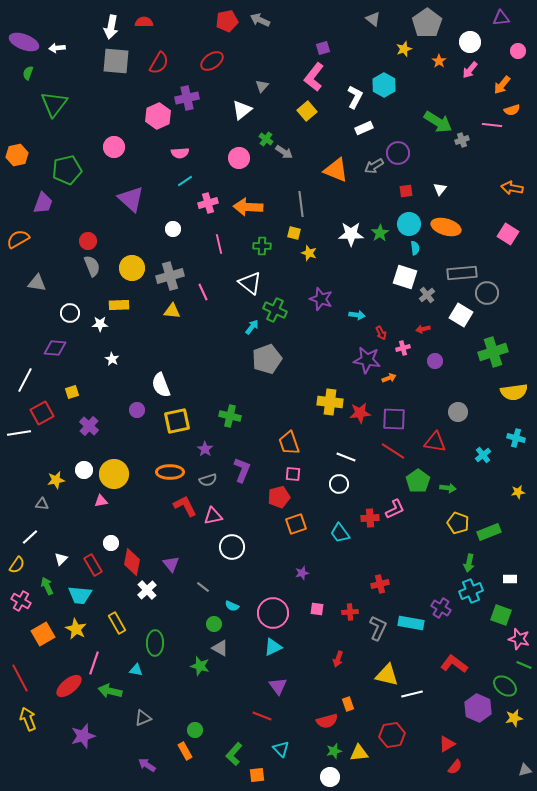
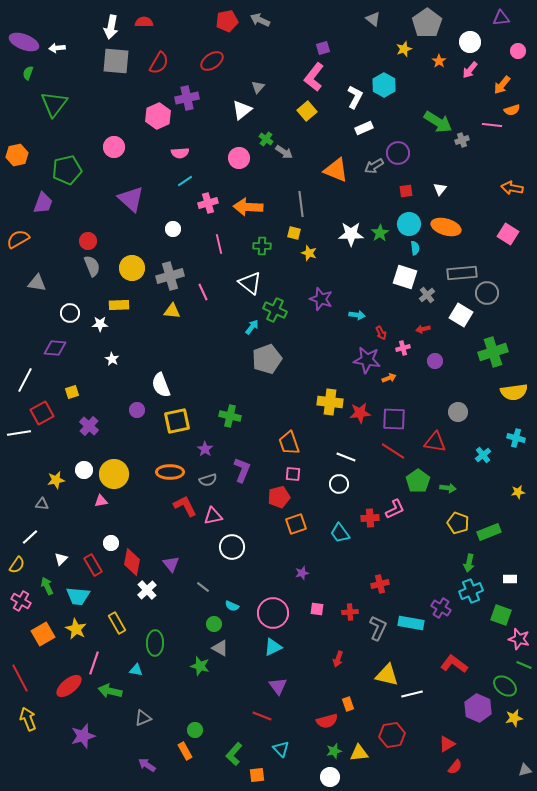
gray triangle at (262, 86): moved 4 px left, 1 px down
cyan trapezoid at (80, 595): moved 2 px left, 1 px down
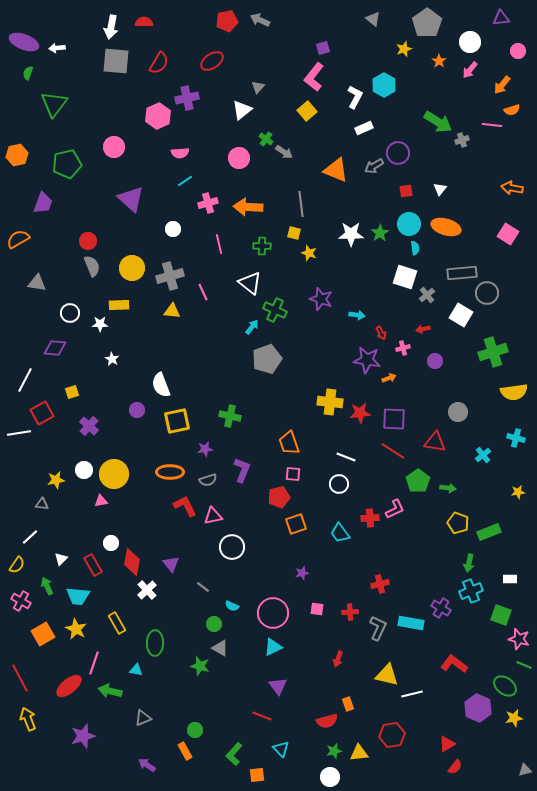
green pentagon at (67, 170): moved 6 px up
purple star at (205, 449): rotated 28 degrees clockwise
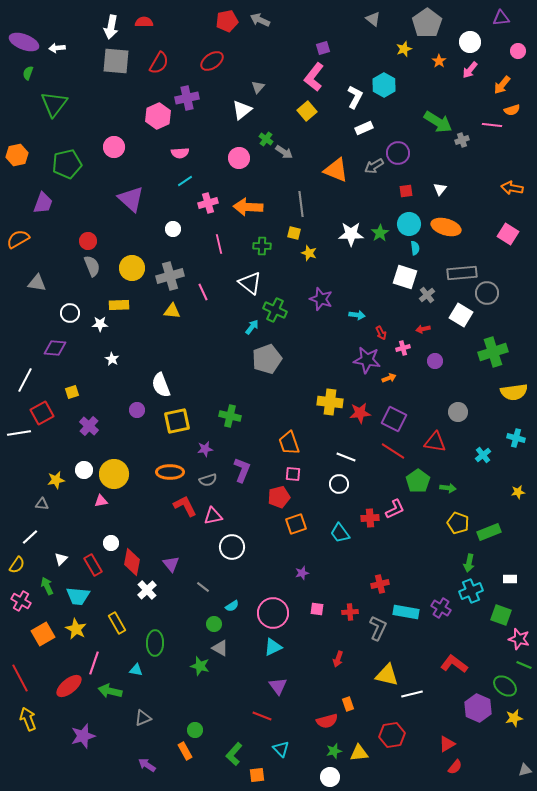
purple square at (394, 419): rotated 25 degrees clockwise
cyan semicircle at (232, 606): rotated 56 degrees counterclockwise
cyan rectangle at (411, 623): moved 5 px left, 11 px up
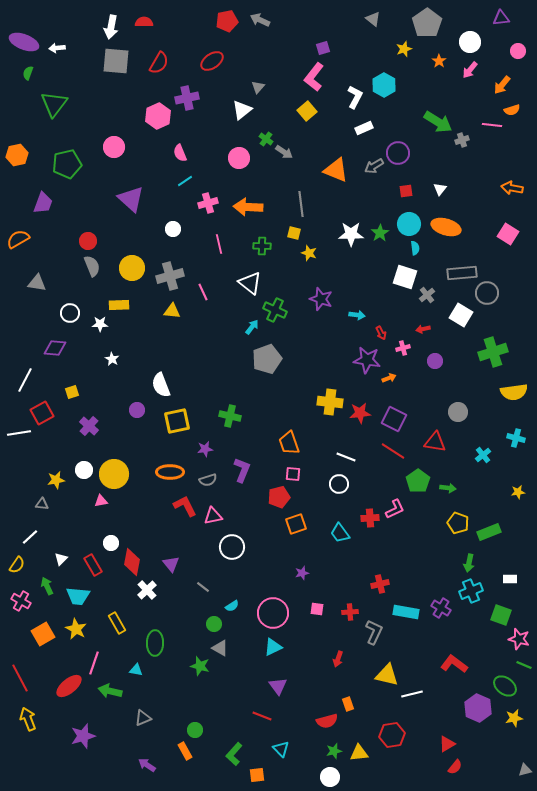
pink semicircle at (180, 153): rotated 72 degrees clockwise
gray L-shape at (378, 628): moved 4 px left, 4 px down
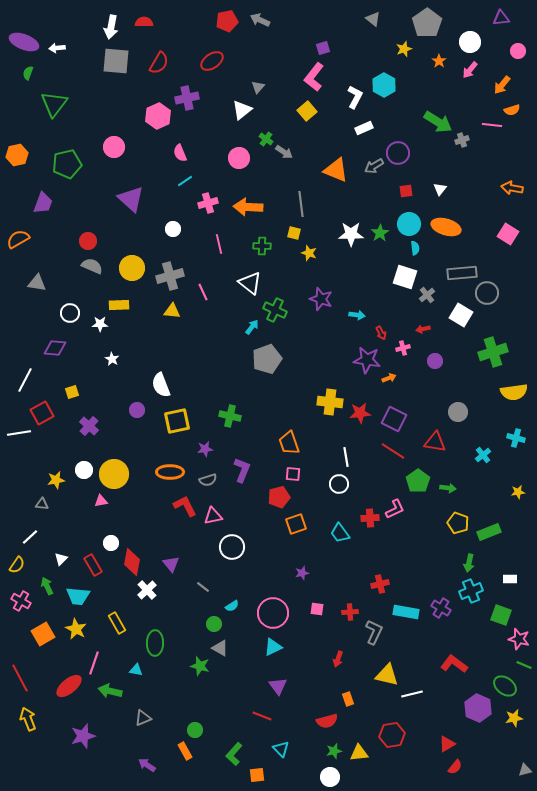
gray semicircle at (92, 266): rotated 45 degrees counterclockwise
white line at (346, 457): rotated 60 degrees clockwise
orange rectangle at (348, 704): moved 5 px up
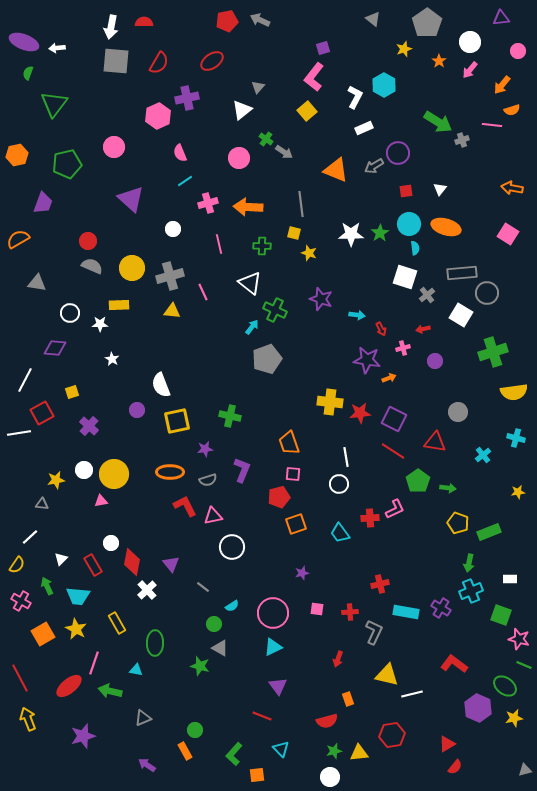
red arrow at (381, 333): moved 4 px up
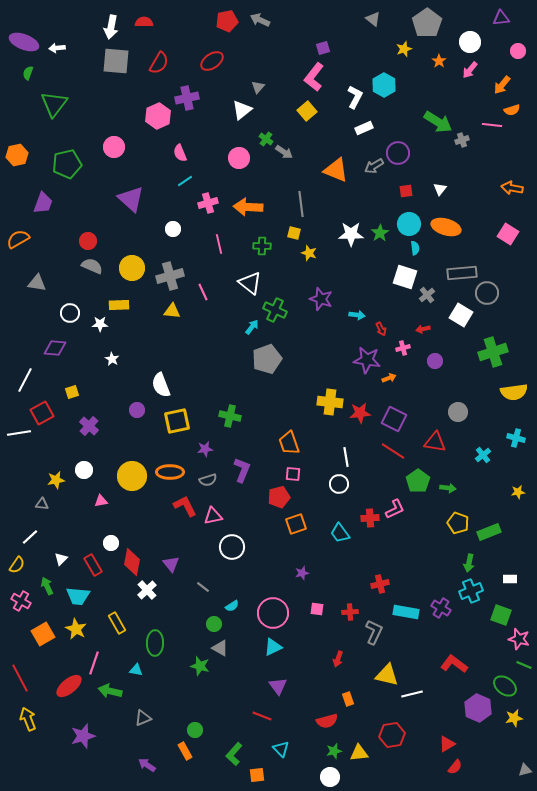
yellow circle at (114, 474): moved 18 px right, 2 px down
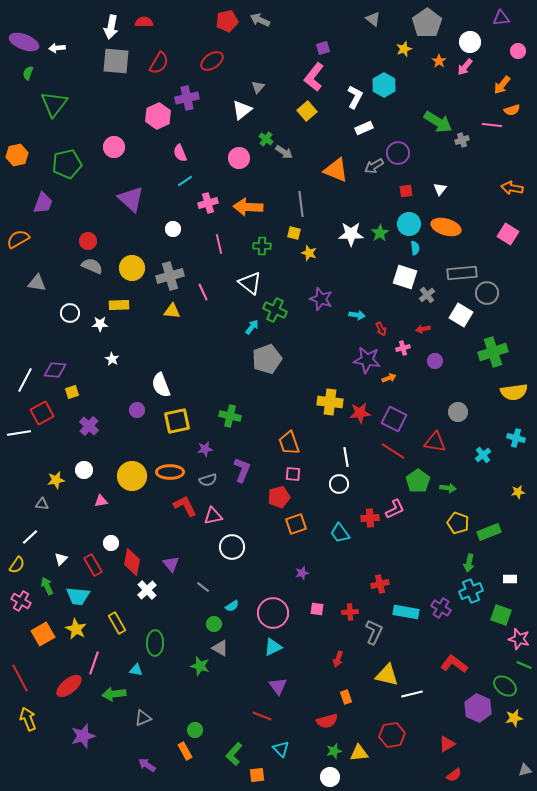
pink arrow at (470, 70): moved 5 px left, 3 px up
purple diamond at (55, 348): moved 22 px down
green arrow at (110, 691): moved 4 px right, 3 px down; rotated 20 degrees counterclockwise
orange rectangle at (348, 699): moved 2 px left, 2 px up
red semicircle at (455, 767): moved 1 px left, 8 px down; rotated 14 degrees clockwise
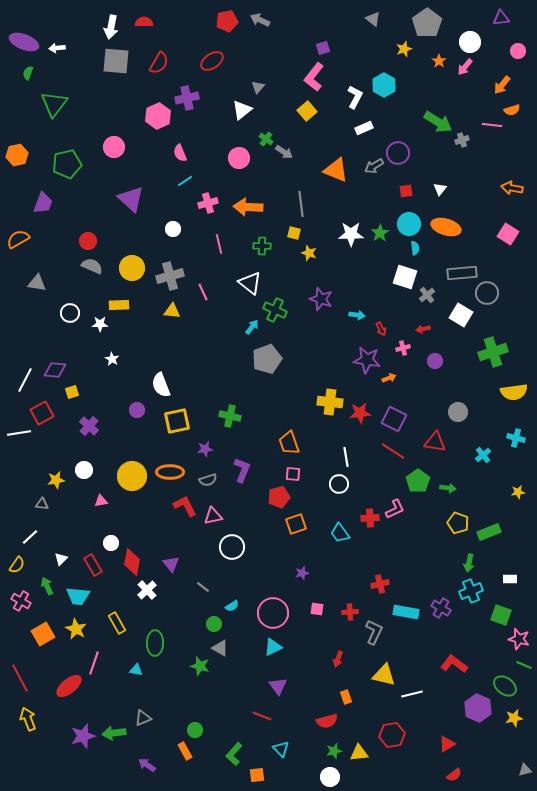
yellow triangle at (387, 675): moved 3 px left
green arrow at (114, 694): moved 39 px down
